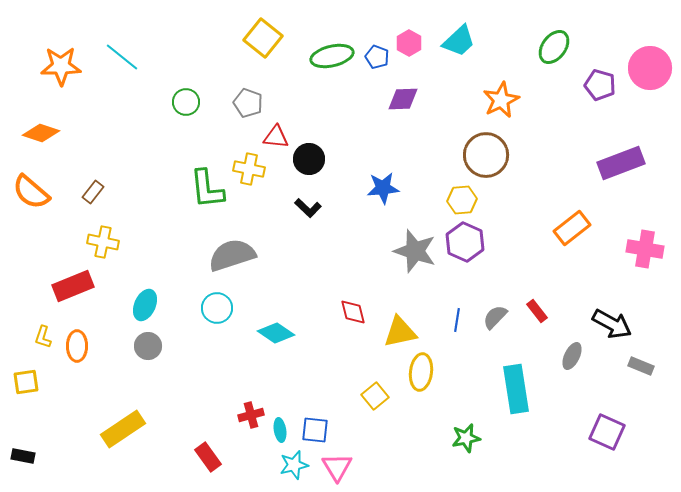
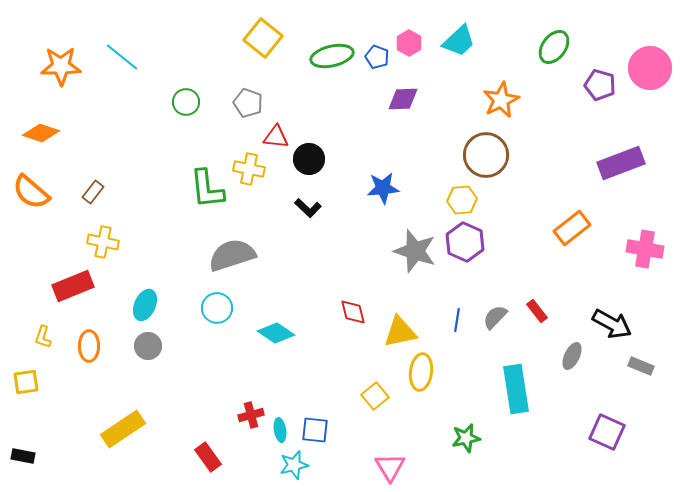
orange ellipse at (77, 346): moved 12 px right
pink triangle at (337, 467): moved 53 px right
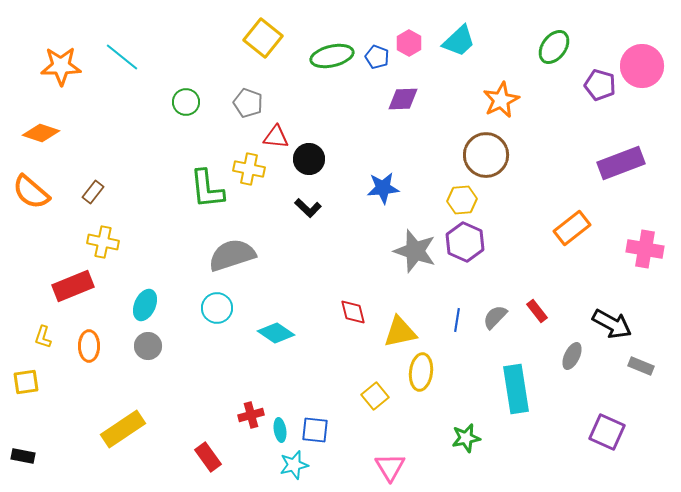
pink circle at (650, 68): moved 8 px left, 2 px up
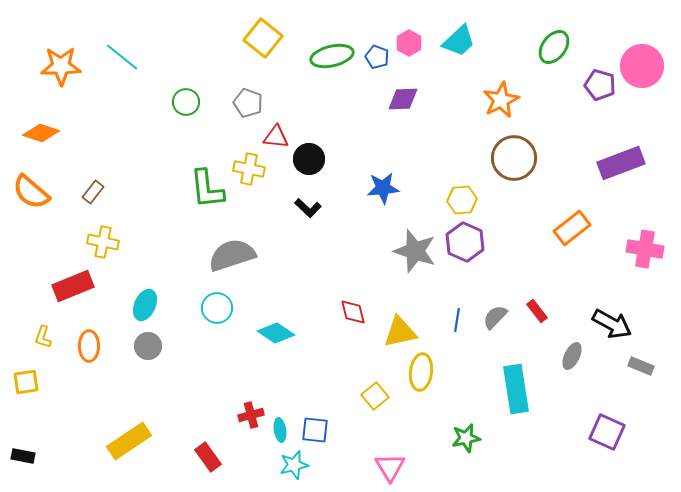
brown circle at (486, 155): moved 28 px right, 3 px down
yellow rectangle at (123, 429): moved 6 px right, 12 px down
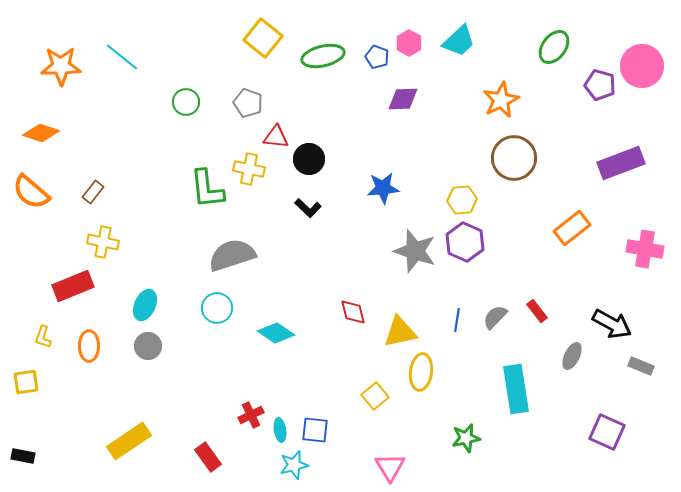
green ellipse at (332, 56): moved 9 px left
red cross at (251, 415): rotated 10 degrees counterclockwise
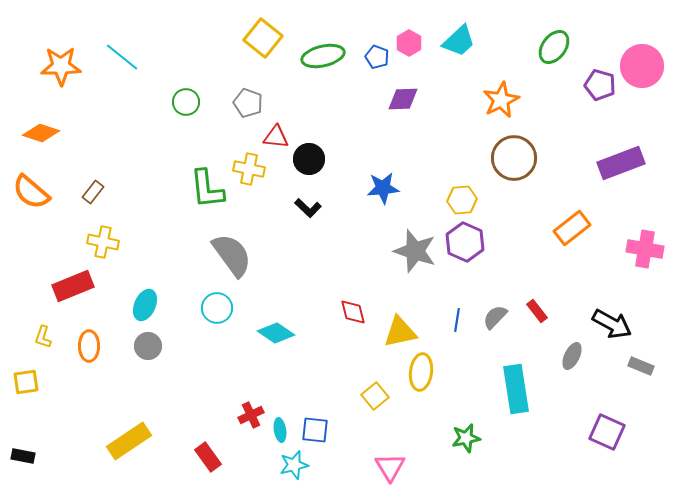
gray semicircle at (232, 255): rotated 72 degrees clockwise
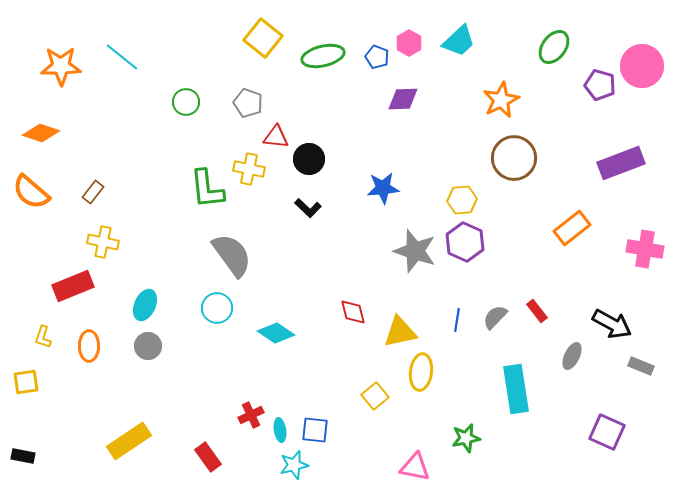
pink triangle at (390, 467): moved 25 px right; rotated 48 degrees counterclockwise
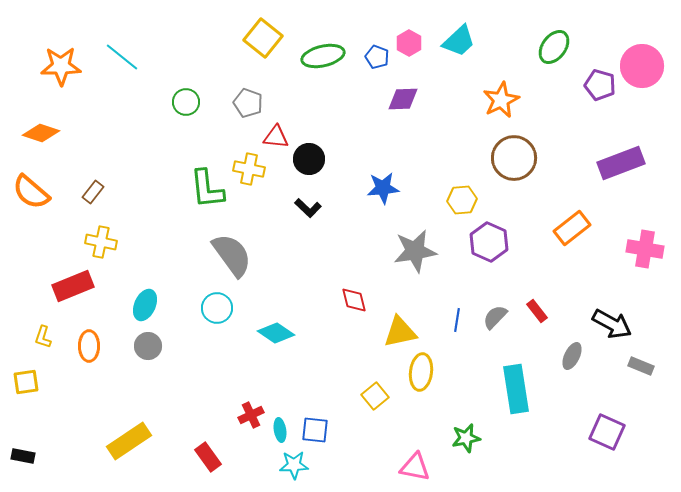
yellow cross at (103, 242): moved 2 px left
purple hexagon at (465, 242): moved 24 px right
gray star at (415, 251): rotated 27 degrees counterclockwise
red diamond at (353, 312): moved 1 px right, 12 px up
cyan star at (294, 465): rotated 12 degrees clockwise
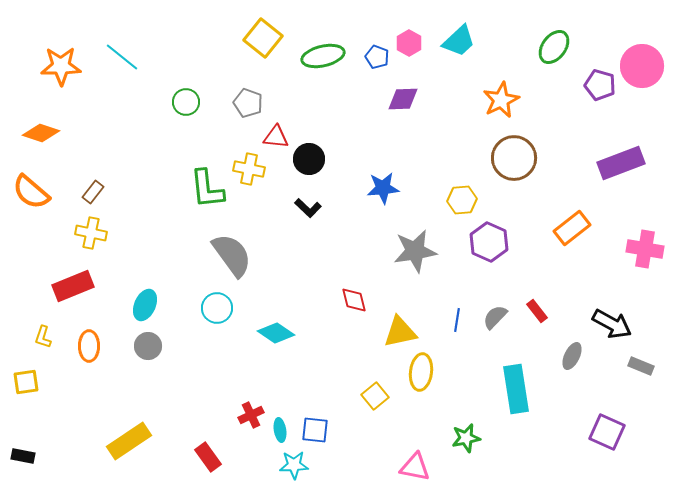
yellow cross at (101, 242): moved 10 px left, 9 px up
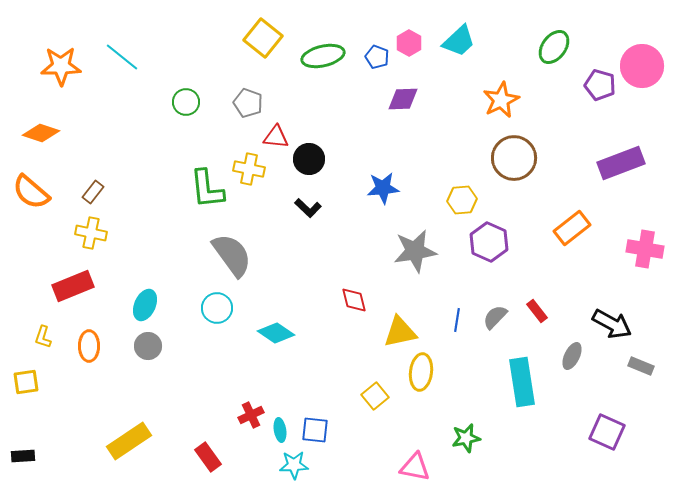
cyan rectangle at (516, 389): moved 6 px right, 7 px up
black rectangle at (23, 456): rotated 15 degrees counterclockwise
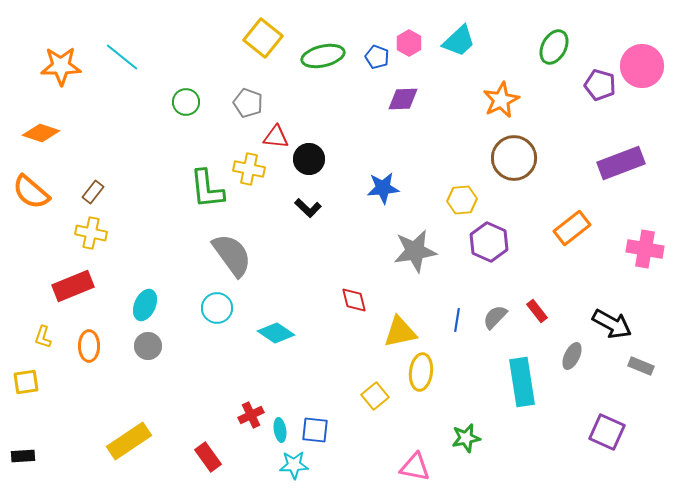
green ellipse at (554, 47): rotated 8 degrees counterclockwise
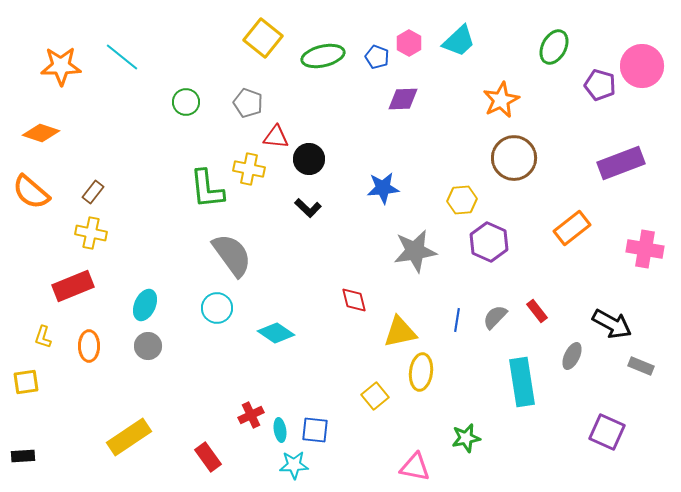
yellow rectangle at (129, 441): moved 4 px up
